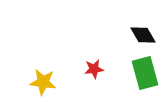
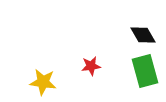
red star: moved 3 px left, 3 px up
green rectangle: moved 2 px up
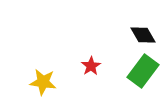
red star: rotated 24 degrees counterclockwise
green rectangle: moved 2 px left; rotated 52 degrees clockwise
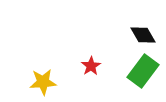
yellow star: rotated 12 degrees counterclockwise
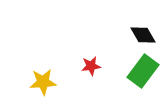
red star: rotated 24 degrees clockwise
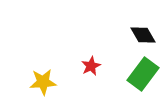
red star: rotated 18 degrees counterclockwise
green rectangle: moved 3 px down
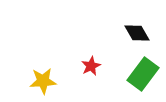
black diamond: moved 6 px left, 2 px up
yellow star: moved 1 px up
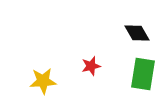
red star: rotated 12 degrees clockwise
green rectangle: rotated 28 degrees counterclockwise
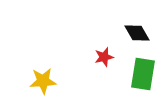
red star: moved 13 px right, 9 px up
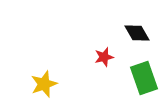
green rectangle: moved 1 px right, 4 px down; rotated 28 degrees counterclockwise
yellow star: moved 1 px right, 3 px down; rotated 16 degrees counterclockwise
